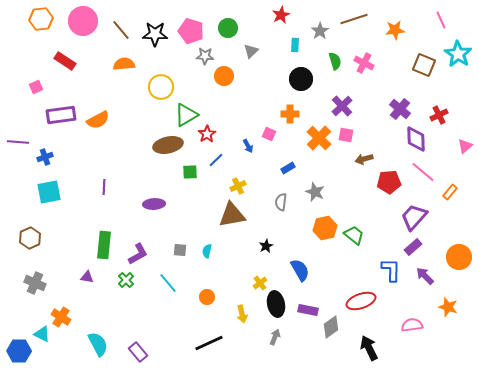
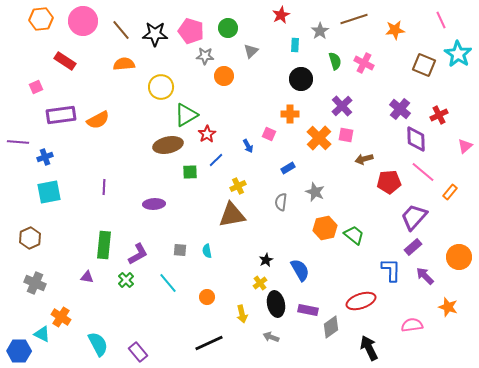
black star at (266, 246): moved 14 px down
cyan semicircle at (207, 251): rotated 24 degrees counterclockwise
gray arrow at (275, 337): moved 4 px left; rotated 91 degrees counterclockwise
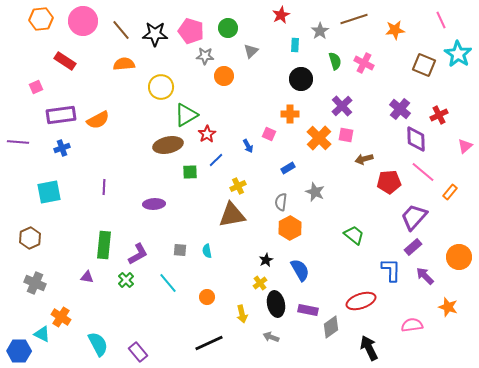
blue cross at (45, 157): moved 17 px right, 9 px up
orange hexagon at (325, 228): moved 35 px left; rotated 15 degrees counterclockwise
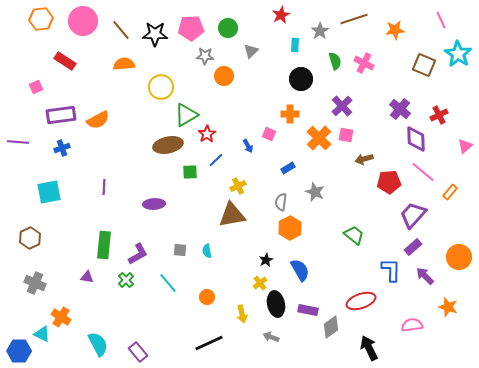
pink pentagon at (191, 31): moved 3 px up; rotated 20 degrees counterclockwise
purple trapezoid at (414, 217): moved 1 px left, 2 px up
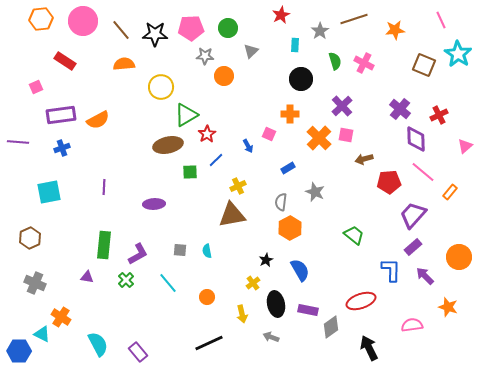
yellow cross at (260, 283): moved 7 px left
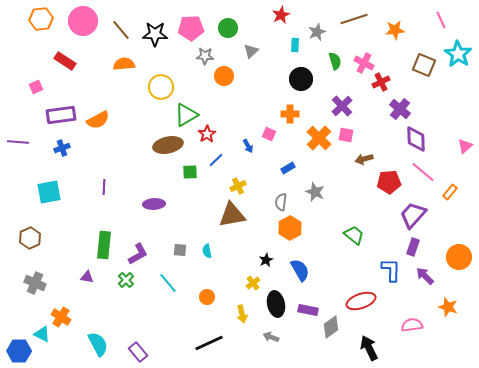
gray star at (320, 31): moved 3 px left, 1 px down; rotated 12 degrees clockwise
red cross at (439, 115): moved 58 px left, 33 px up
purple rectangle at (413, 247): rotated 30 degrees counterclockwise
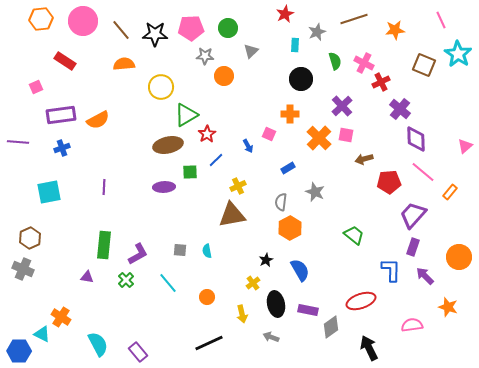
red star at (281, 15): moved 4 px right, 1 px up
purple ellipse at (154, 204): moved 10 px right, 17 px up
gray cross at (35, 283): moved 12 px left, 14 px up
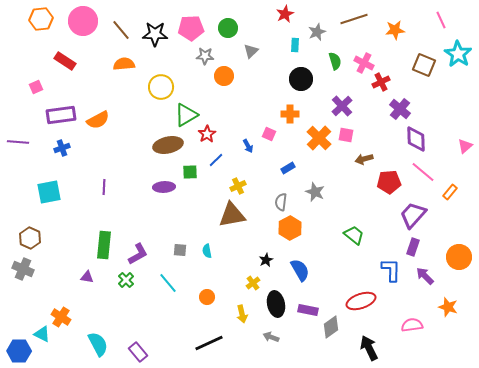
brown hexagon at (30, 238): rotated 10 degrees counterclockwise
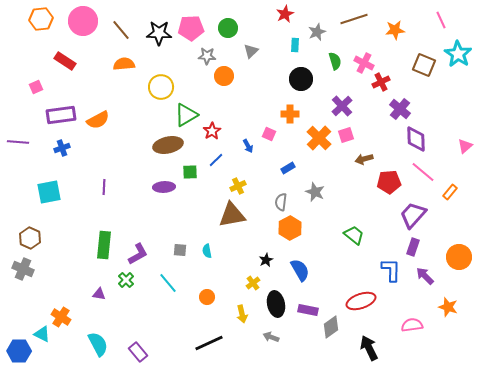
black star at (155, 34): moved 4 px right, 1 px up
gray star at (205, 56): moved 2 px right
red star at (207, 134): moved 5 px right, 3 px up
pink square at (346, 135): rotated 28 degrees counterclockwise
purple triangle at (87, 277): moved 12 px right, 17 px down
